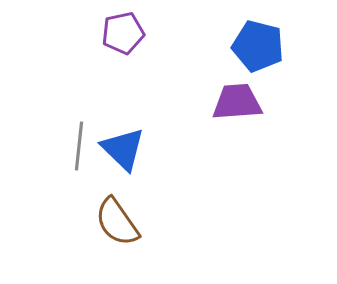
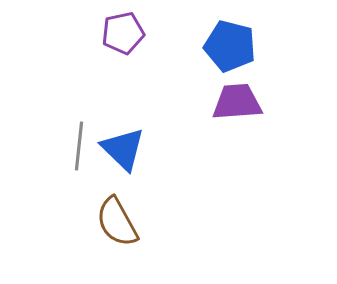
blue pentagon: moved 28 px left
brown semicircle: rotated 6 degrees clockwise
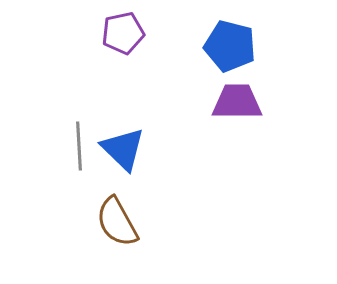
purple trapezoid: rotated 4 degrees clockwise
gray line: rotated 9 degrees counterclockwise
